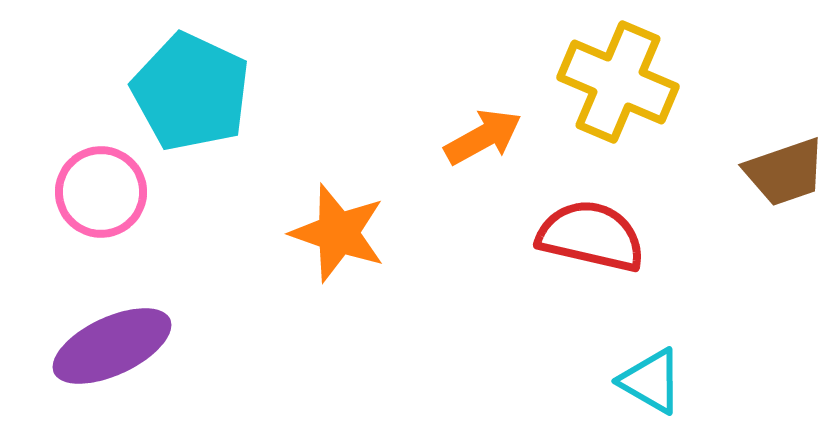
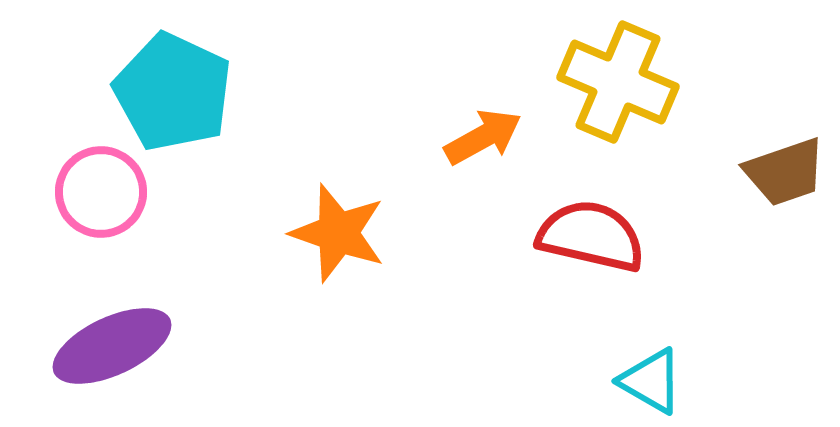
cyan pentagon: moved 18 px left
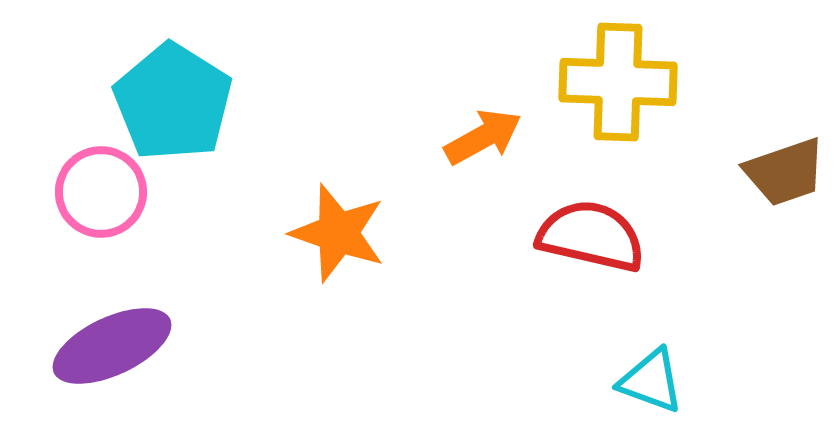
yellow cross: rotated 21 degrees counterclockwise
cyan pentagon: moved 10 px down; rotated 7 degrees clockwise
cyan triangle: rotated 10 degrees counterclockwise
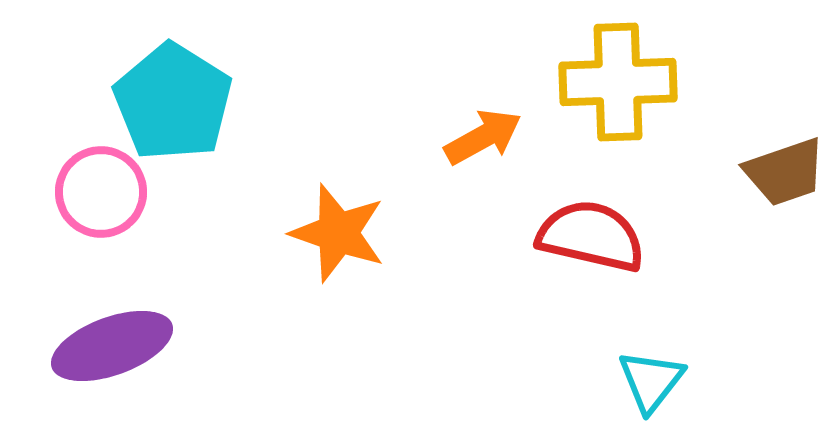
yellow cross: rotated 4 degrees counterclockwise
purple ellipse: rotated 5 degrees clockwise
cyan triangle: rotated 48 degrees clockwise
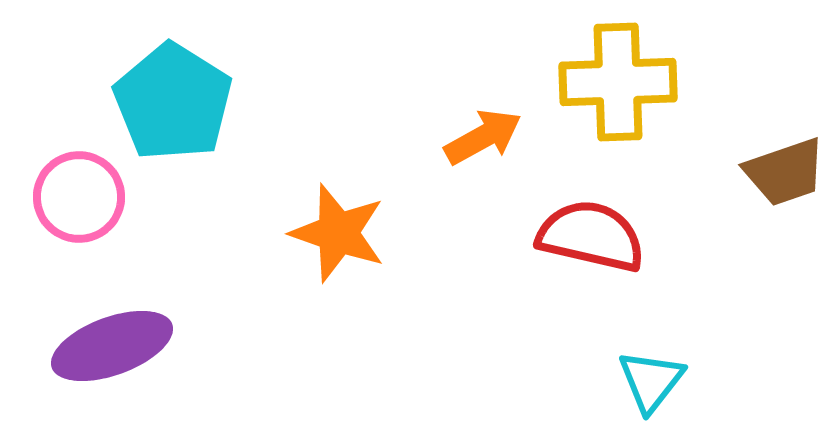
pink circle: moved 22 px left, 5 px down
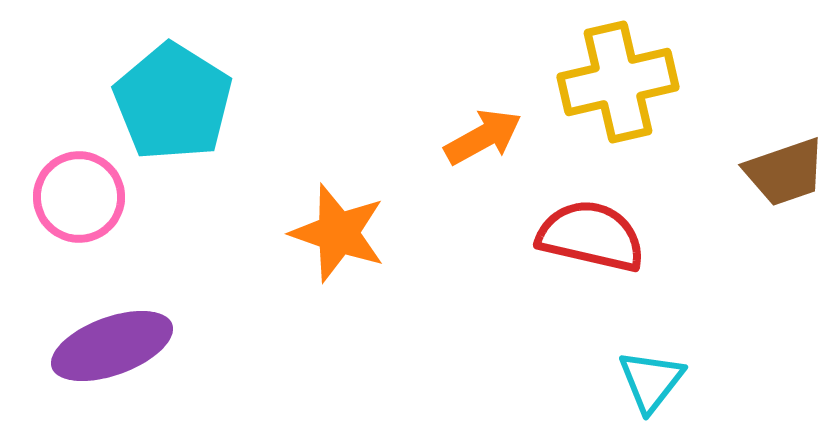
yellow cross: rotated 11 degrees counterclockwise
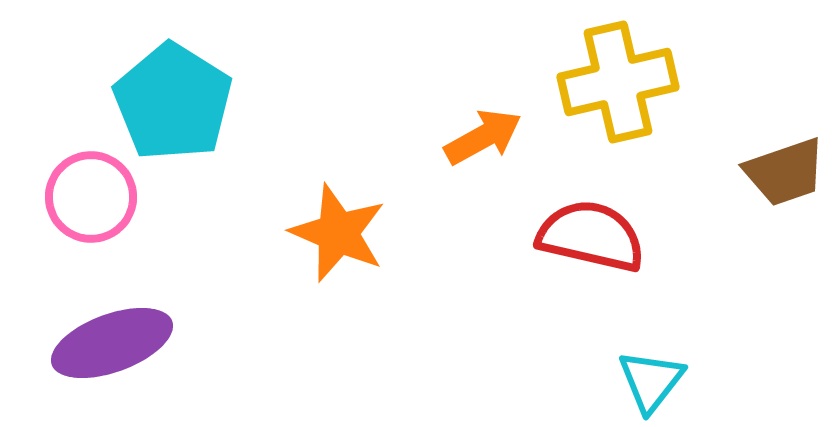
pink circle: moved 12 px right
orange star: rotated 4 degrees clockwise
purple ellipse: moved 3 px up
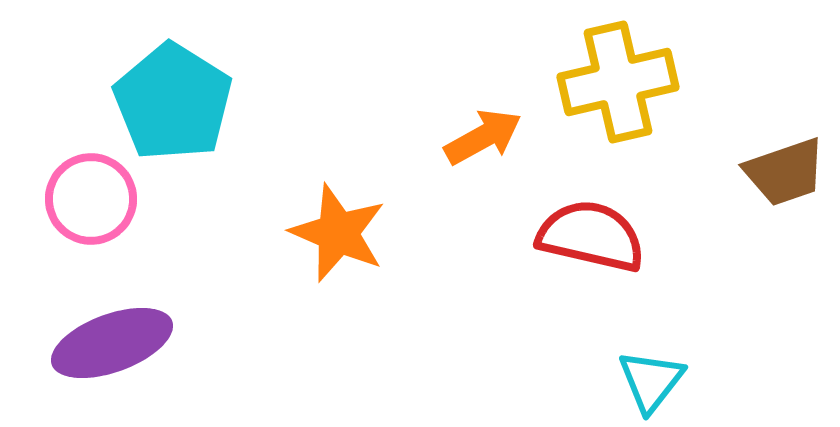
pink circle: moved 2 px down
